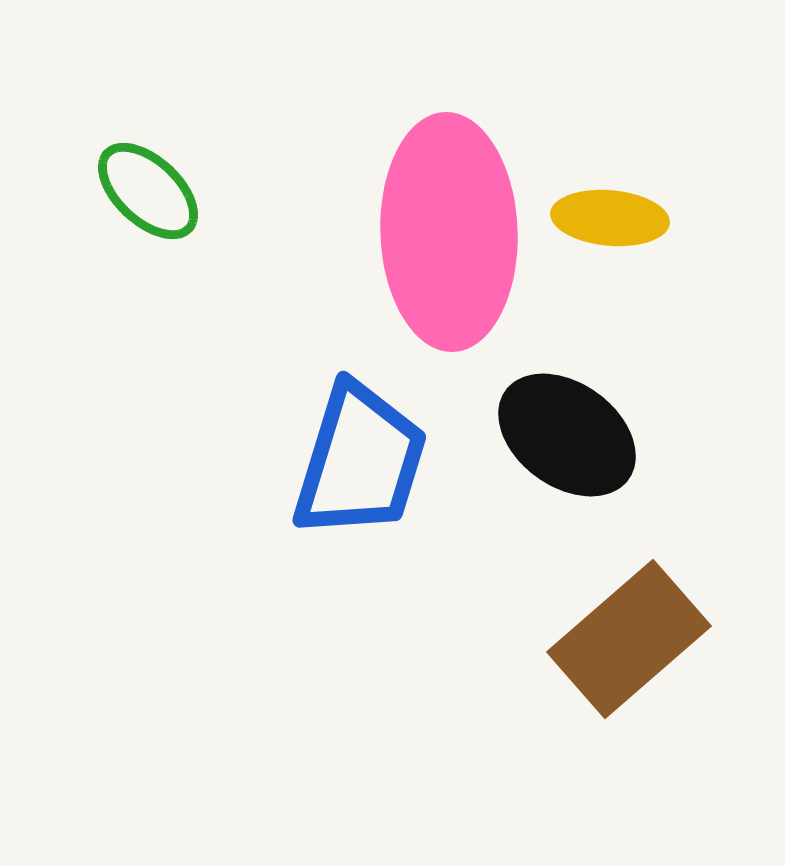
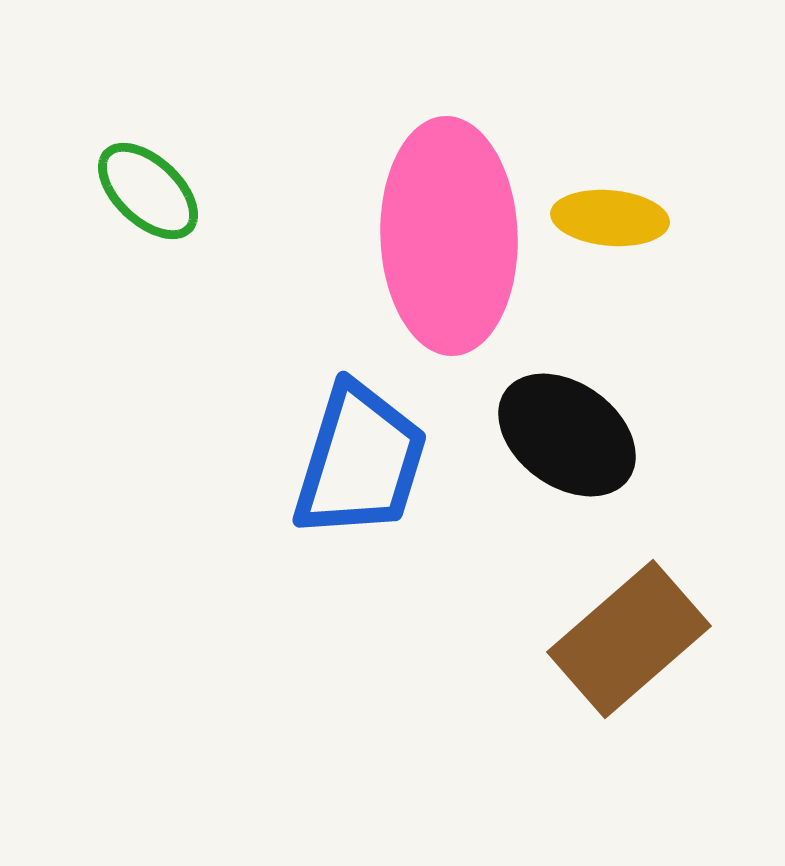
pink ellipse: moved 4 px down
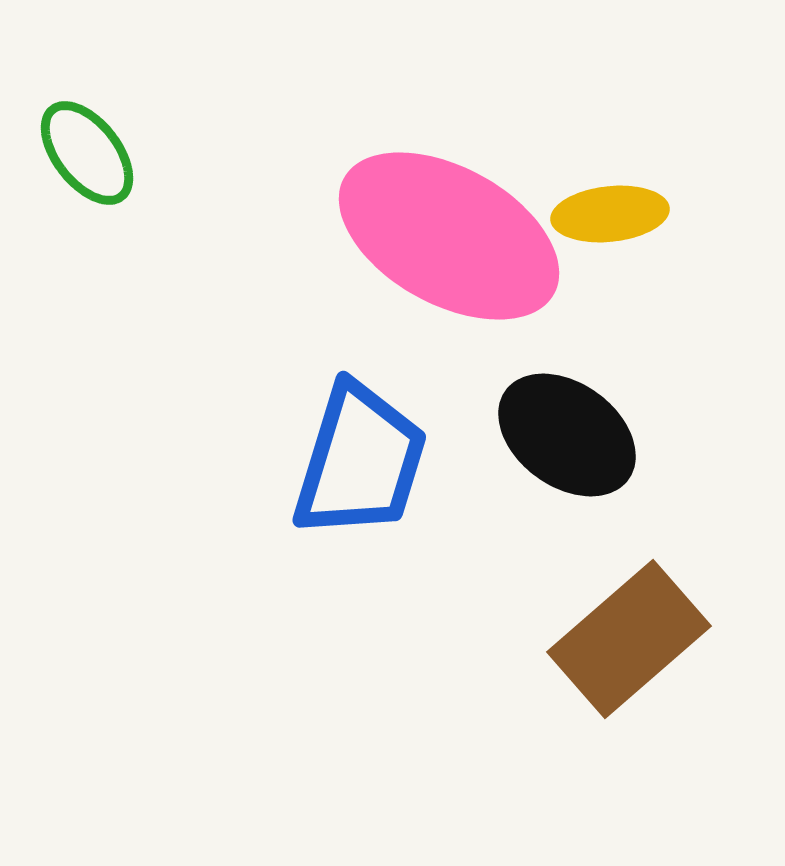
green ellipse: moved 61 px left, 38 px up; rotated 9 degrees clockwise
yellow ellipse: moved 4 px up; rotated 11 degrees counterclockwise
pink ellipse: rotated 59 degrees counterclockwise
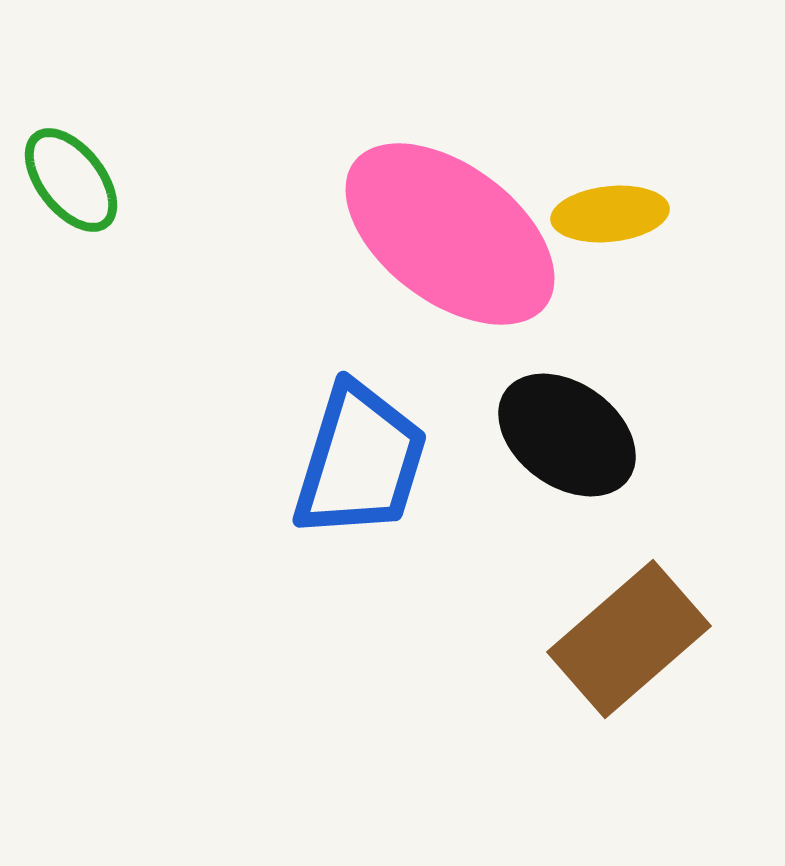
green ellipse: moved 16 px left, 27 px down
pink ellipse: moved 1 px right, 2 px up; rotated 8 degrees clockwise
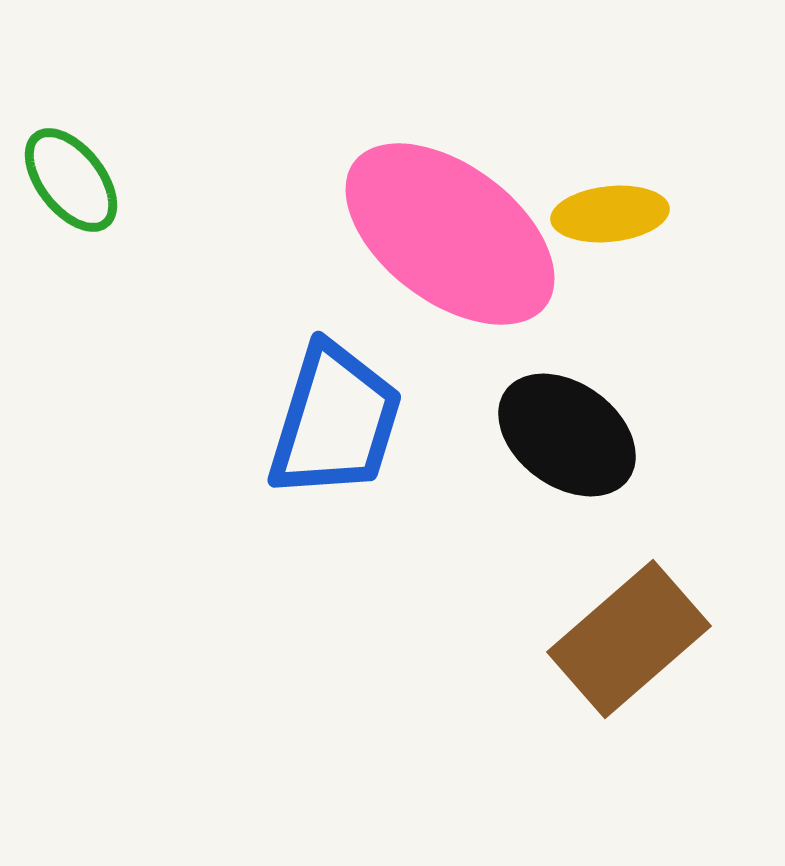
blue trapezoid: moved 25 px left, 40 px up
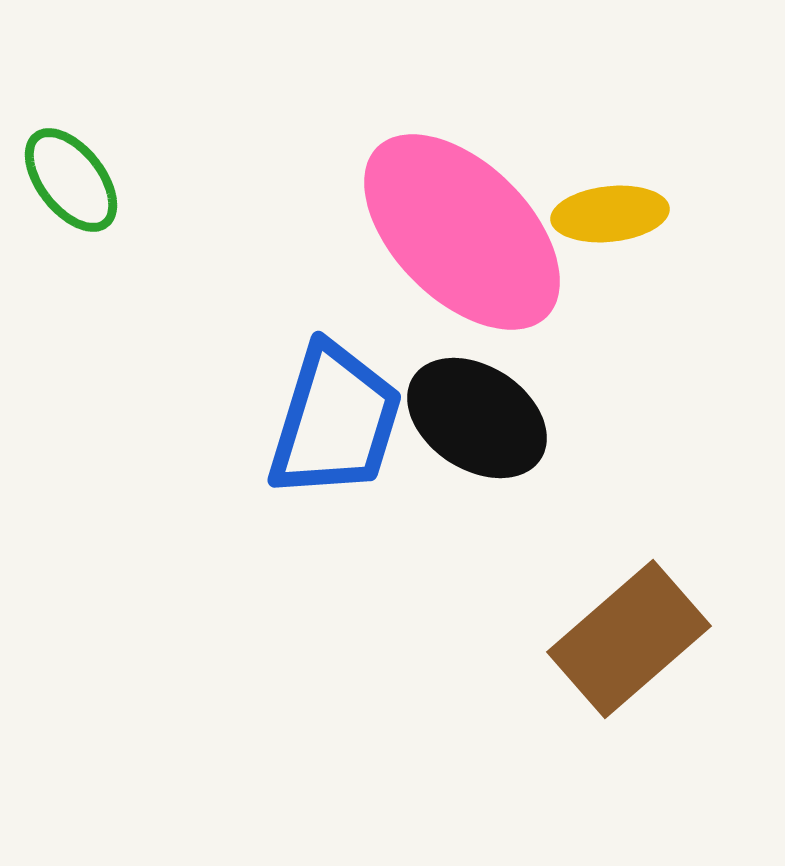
pink ellipse: moved 12 px right, 2 px up; rotated 8 degrees clockwise
black ellipse: moved 90 px left, 17 px up; rotated 3 degrees counterclockwise
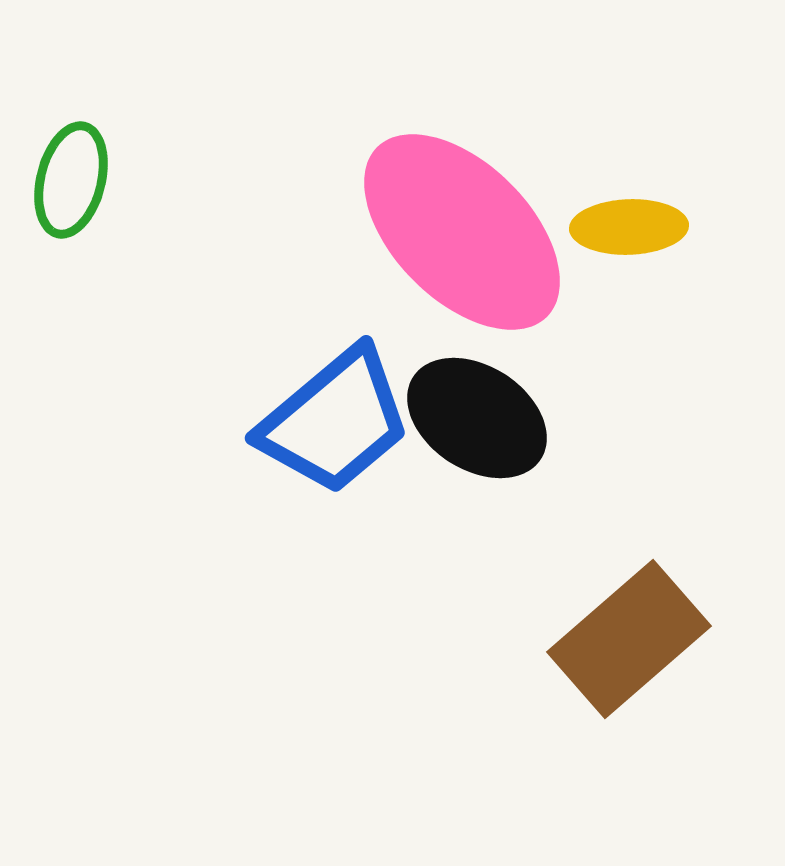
green ellipse: rotated 52 degrees clockwise
yellow ellipse: moved 19 px right, 13 px down; rotated 4 degrees clockwise
blue trapezoid: rotated 33 degrees clockwise
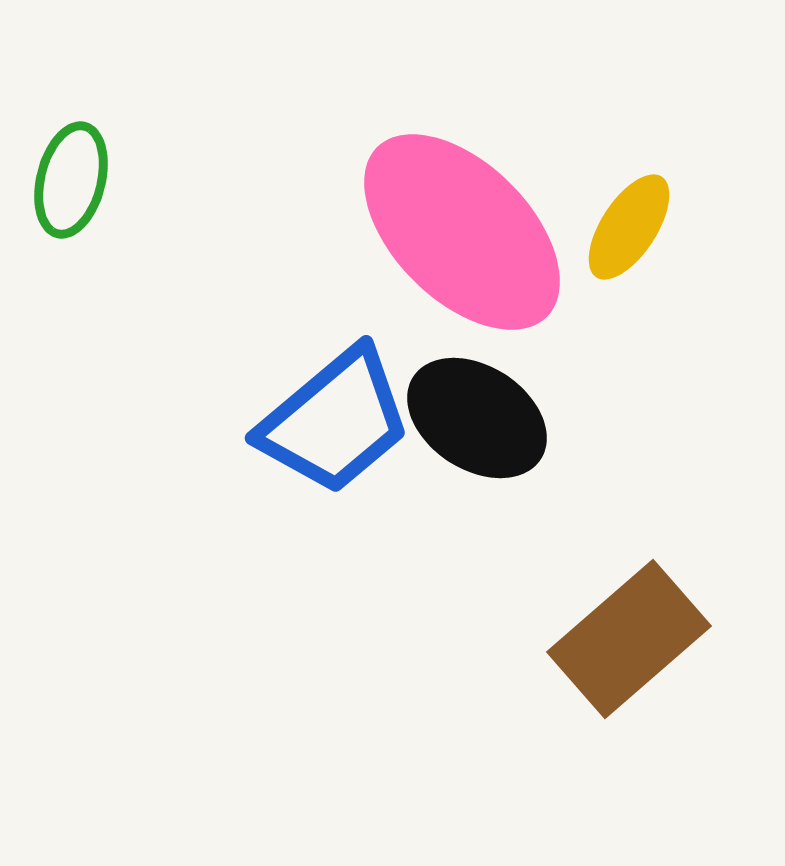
yellow ellipse: rotated 55 degrees counterclockwise
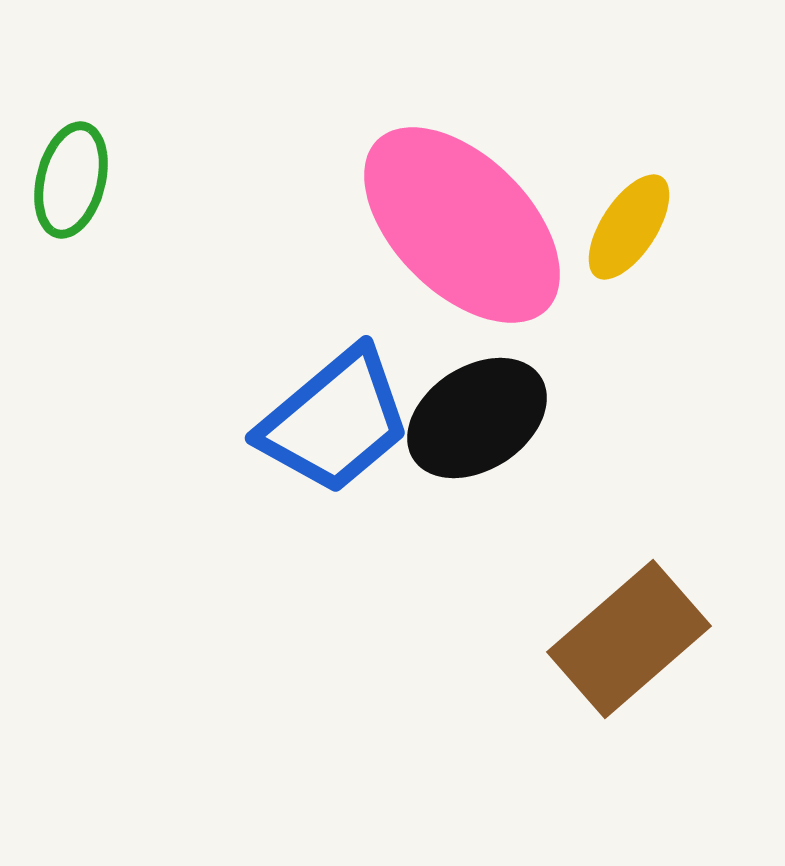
pink ellipse: moved 7 px up
black ellipse: rotated 66 degrees counterclockwise
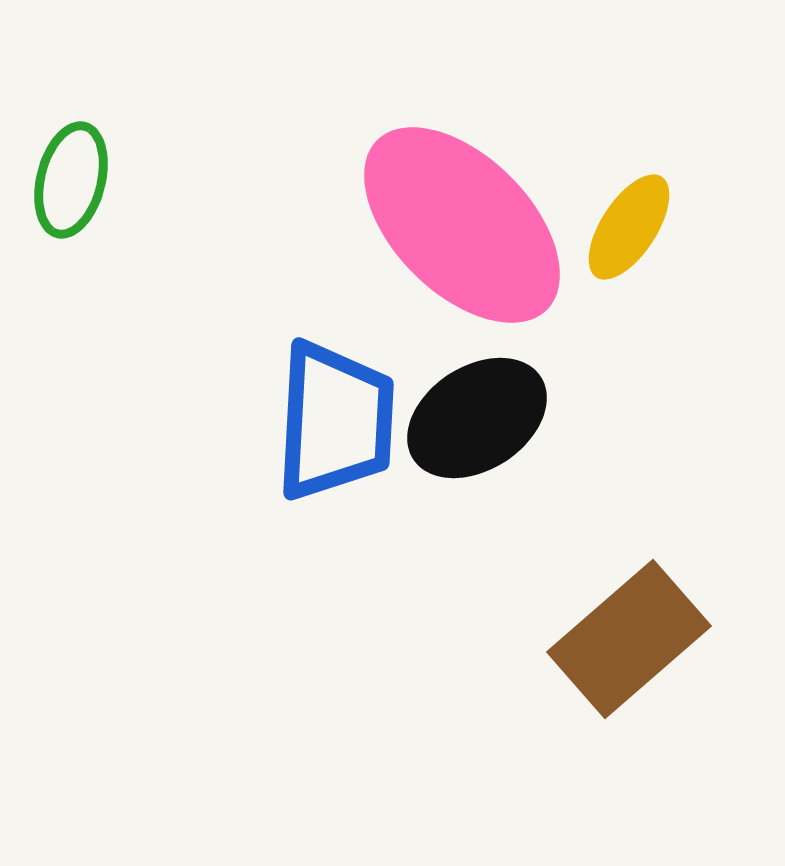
blue trapezoid: rotated 47 degrees counterclockwise
